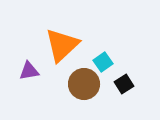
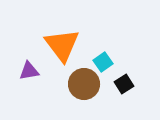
orange triangle: rotated 24 degrees counterclockwise
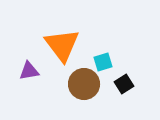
cyan square: rotated 18 degrees clockwise
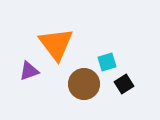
orange triangle: moved 6 px left, 1 px up
cyan square: moved 4 px right
purple triangle: rotated 10 degrees counterclockwise
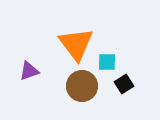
orange triangle: moved 20 px right
cyan square: rotated 18 degrees clockwise
brown circle: moved 2 px left, 2 px down
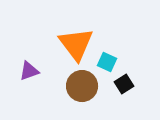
cyan square: rotated 24 degrees clockwise
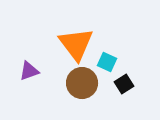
brown circle: moved 3 px up
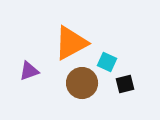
orange triangle: moved 5 px left, 1 px up; rotated 39 degrees clockwise
black square: moved 1 px right; rotated 18 degrees clockwise
